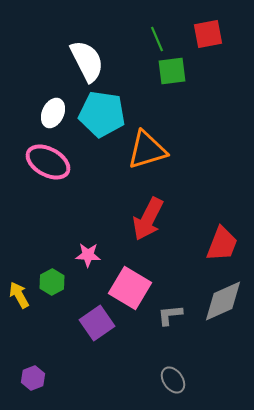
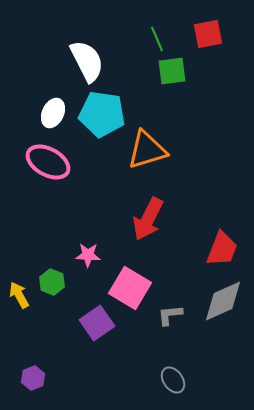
red trapezoid: moved 5 px down
green hexagon: rotated 10 degrees counterclockwise
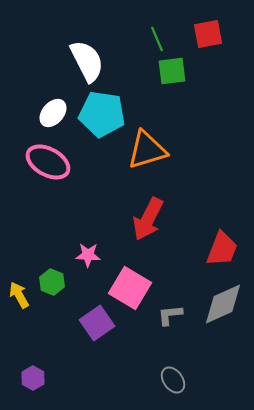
white ellipse: rotated 16 degrees clockwise
gray diamond: moved 3 px down
purple hexagon: rotated 10 degrees counterclockwise
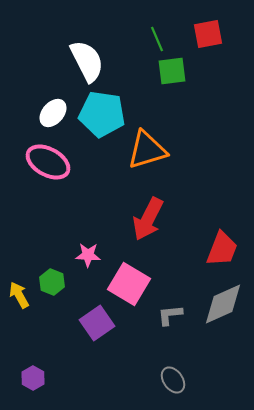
pink square: moved 1 px left, 4 px up
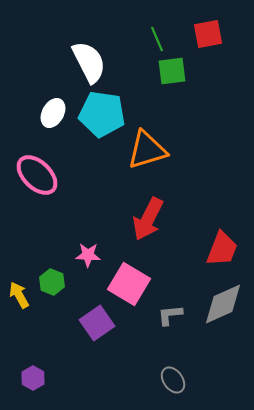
white semicircle: moved 2 px right, 1 px down
white ellipse: rotated 12 degrees counterclockwise
pink ellipse: moved 11 px left, 13 px down; rotated 15 degrees clockwise
